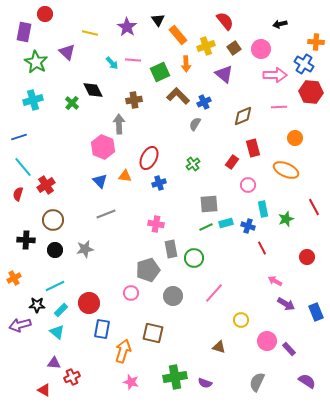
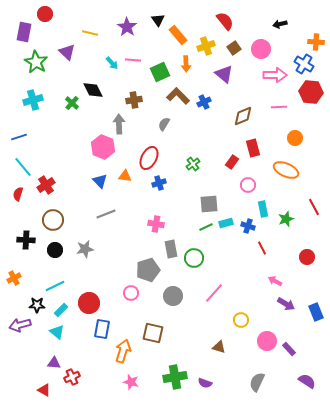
gray semicircle at (195, 124): moved 31 px left
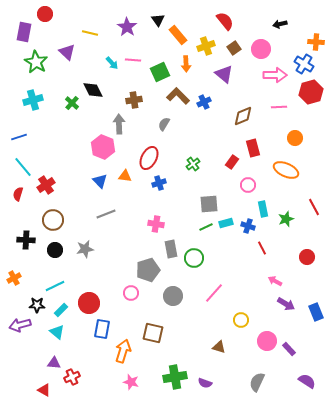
red hexagon at (311, 92): rotated 20 degrees counterclockwise
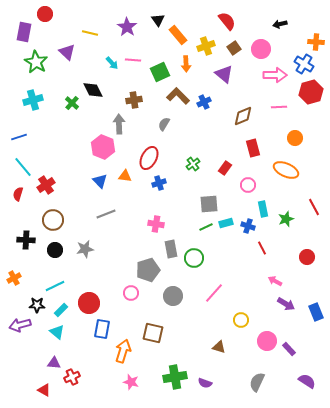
red semicircle at (225, 21): moved 2 px right
red rectangle at (232, 162): moved 7 px left, 6 px down
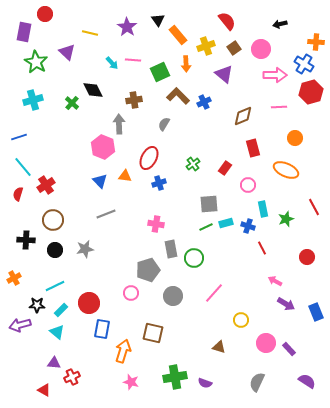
pink circle at (267, 341): moved 1 px left, 2 px down
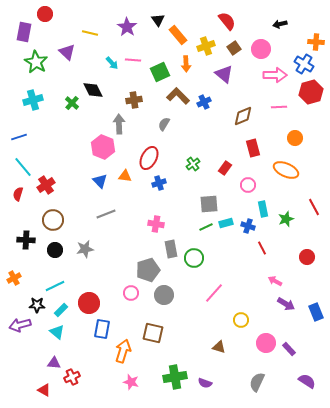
gray circle at (173, 296): moved 9 px left, 1 px up
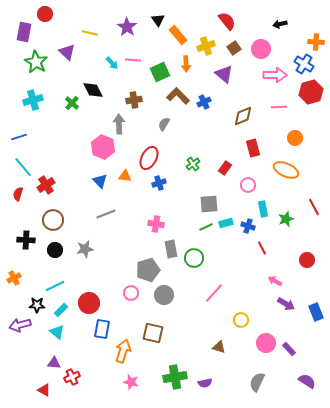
red circle at (307, 257): moved 3 px down
purple semicircle at (205, 383): rotated 32 degrees counterclockwise
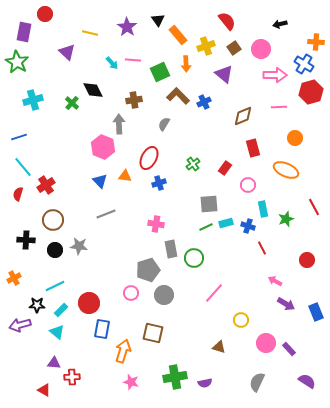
green star at (36, 62): moved 19 px left
gray star at (85, 249): moved 6 px left, 3 px up; rotated 18 degrees clockwise
red cross at (72, 377): rotated 21 degrees clockwise
